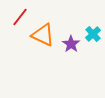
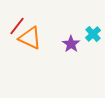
red line: moved 3 px left, 9 px down
orange triangle: moved 13 px left, 3 px down
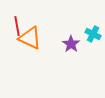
red line: rotated 48 degrees counterclockwise
cyan cross: rotated 21 degrees counterclockwise
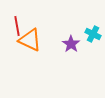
orange triangle: moved 2 px down
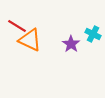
red line: rotated 48 degrees counterclockwise
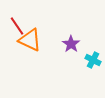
red line: rotated 24 degrees clockwise
cyan cross: moved 26 px down
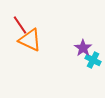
red line: moved 3 px right, 1 px up
purple star: moved 12 px right, 4 px down
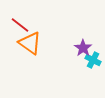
red line: rotated 18 degrees counterclockwise
orange triangle: moved 3 px down; rotated 10 degrees clockwise
